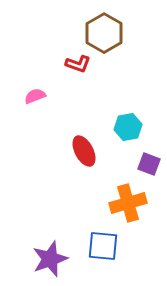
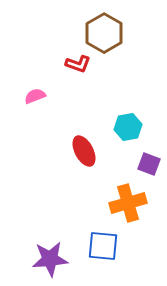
purple star: rotated 15 degrees clockwise
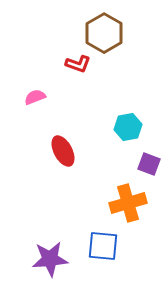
pink semicircle: moved 1 px down
red ellipse: moved 21 px left
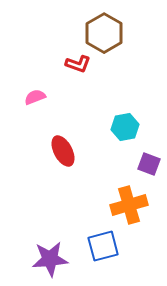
cyan hexagon: moved 3 px left
orange cross: moved 1 px right, 2 px down
blue square: rotated 20 degrees counterclockwise
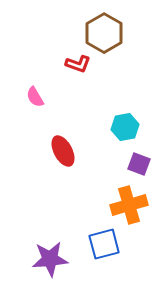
pink semicircle: rotated 100 degrees counterclockwise
purple square: moved 10 px left
blue square: moved 1 px right, 2 px up
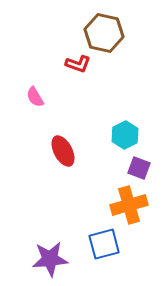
brown hexagon: rotated 18 degrees counterclockwise
cyan hexagon: moved 8 px down; rotated 16 degrees counterclockwise
purple square: moved 4 px down
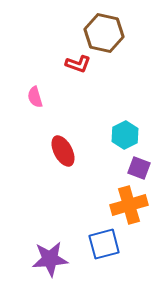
pink semicircle: rotated 15 degrees clockwise
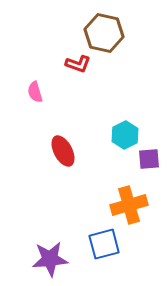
pink semicircle: moved 5 px up
purple square: moved 10 px right, 9 px up; rotated 25 degrees counterclockwise
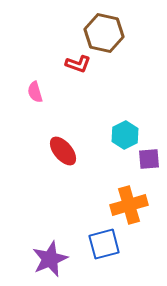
red ellipse: rotated 12 degrees counterclockwise
purple star: rotated 18 degrees counterclockwise
